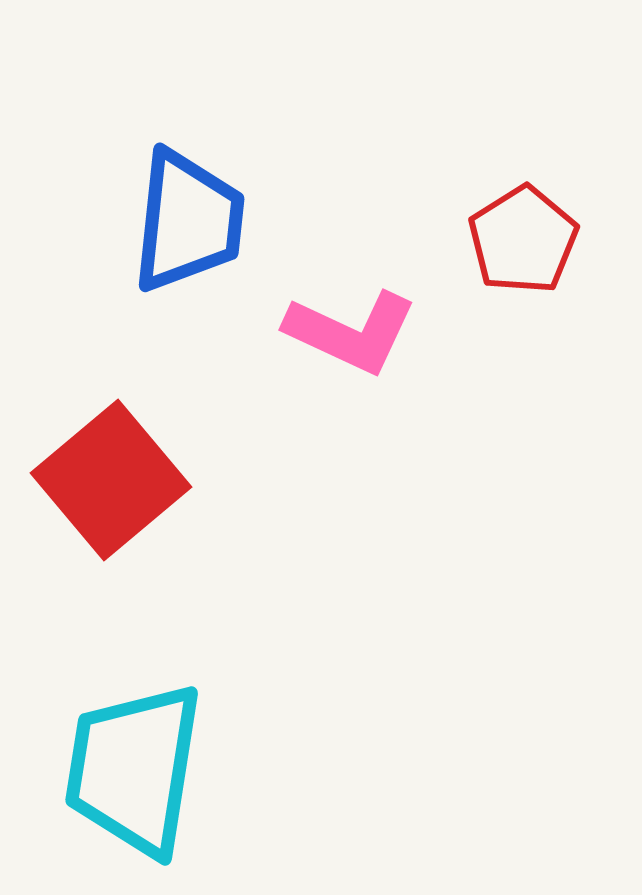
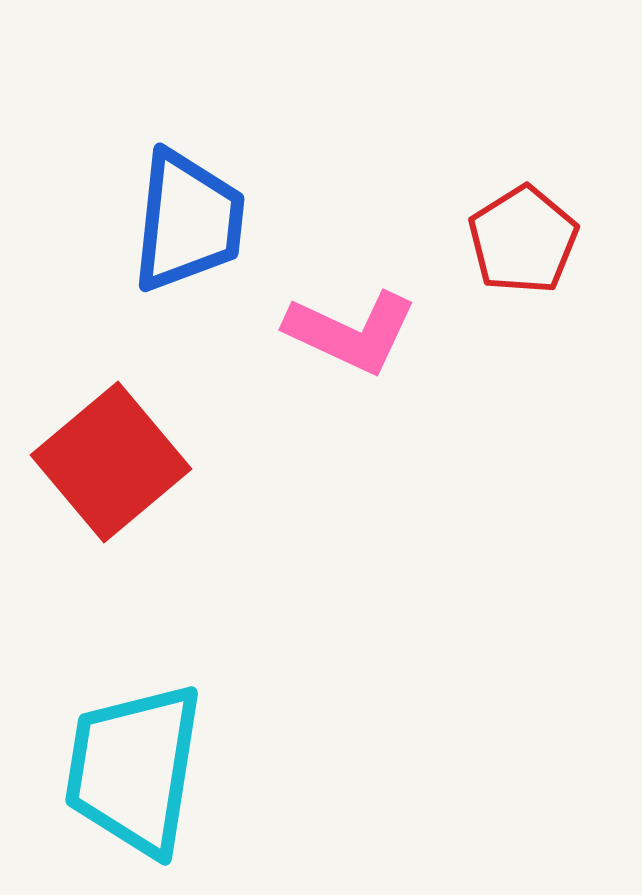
red square: moved 18 px up
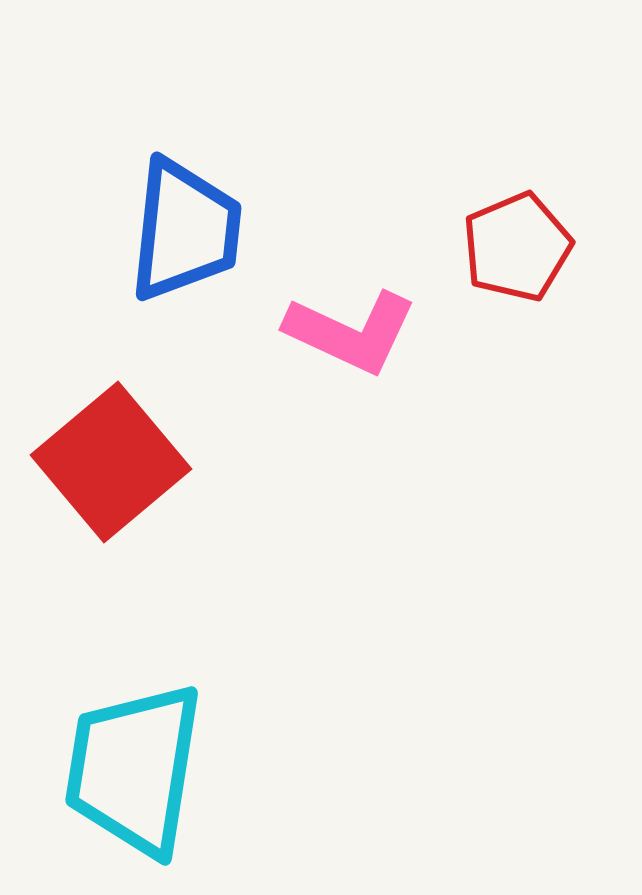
blue trapezoid: moved 3 px left, 9 px down
red pentagon: moved 6 px left, 7 px down; rotated 9 degrees clockwise
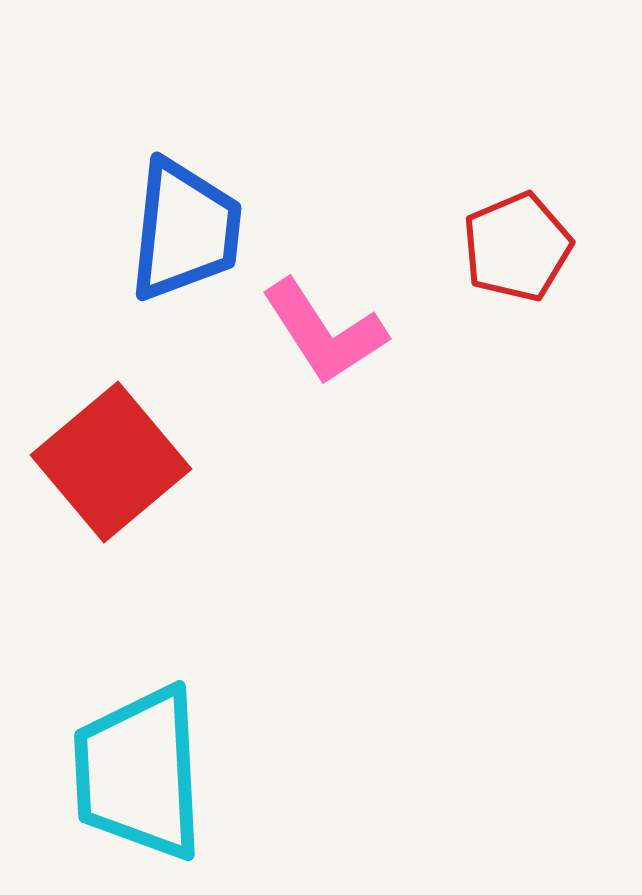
pink L-shape: moved 27 px left; rotated 32 degrees clockwise
cyan trapezoid: moved 5 px right, 4 px down; rotated 12 degrees counterclockwise
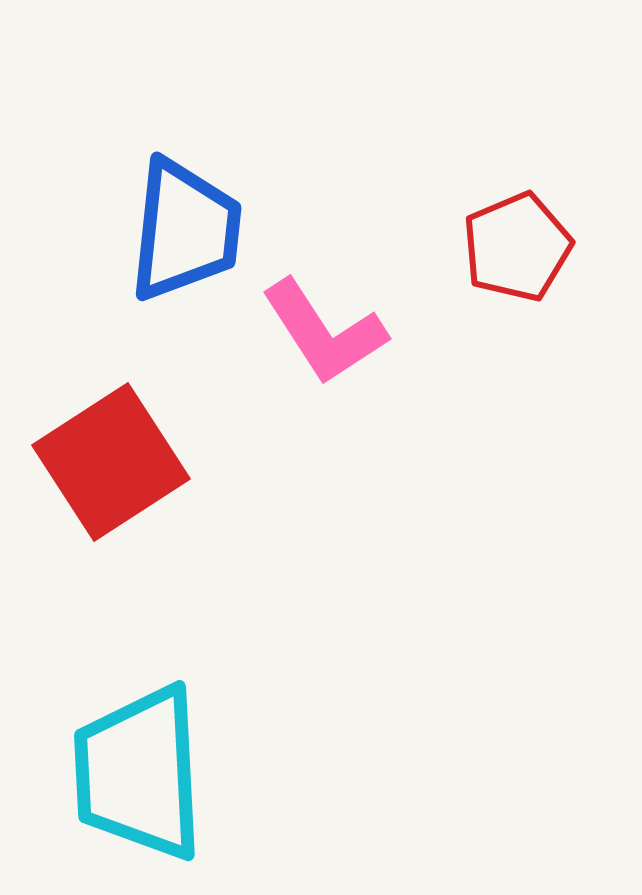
red square: rotated 7 degrees clockwise
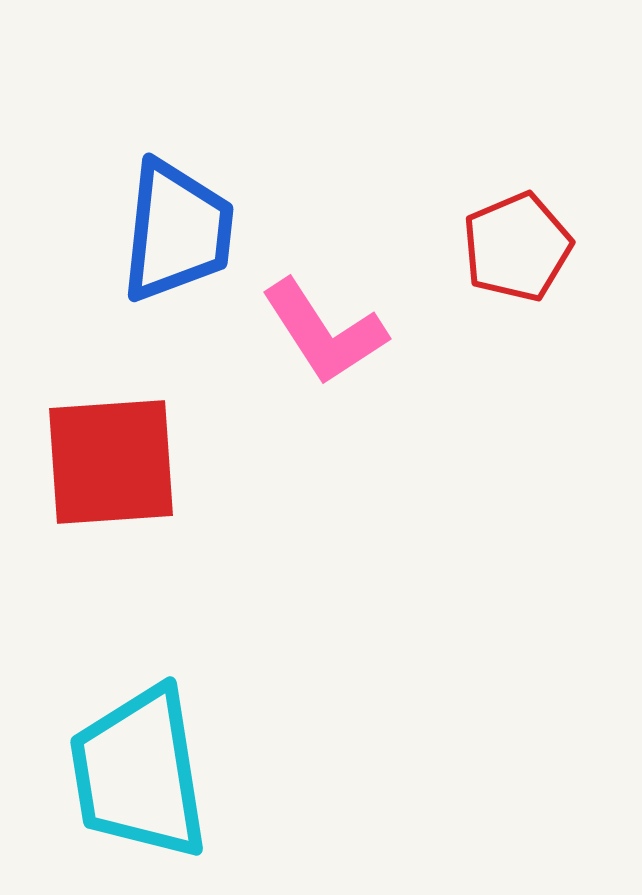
blue trapezoid: moved 8 px left, 1 px down
red square: rotated 29 degrees clockwise
cyan trapezoid: rotated 6 degrees counterclockwise
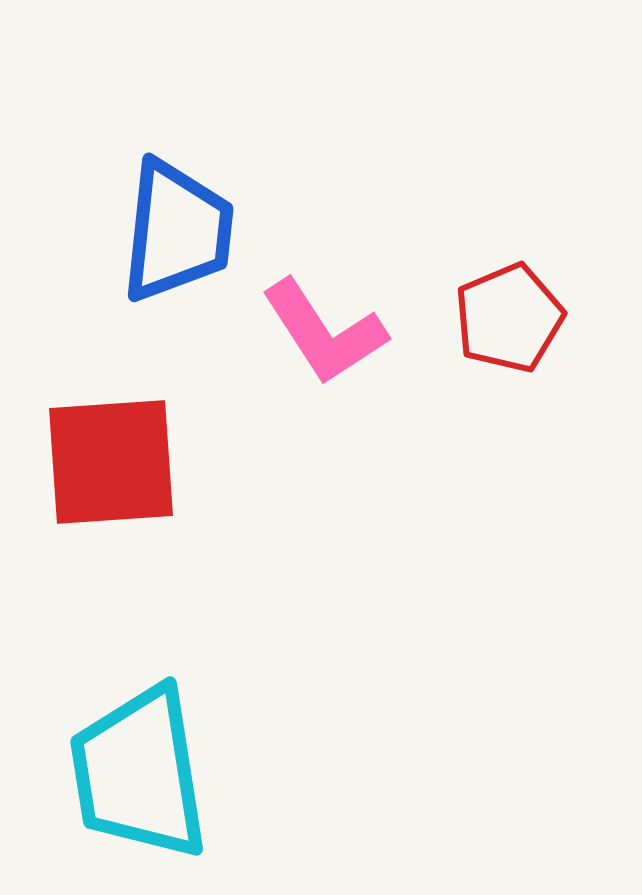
red pentagon: moved 8 px left, 71 px down
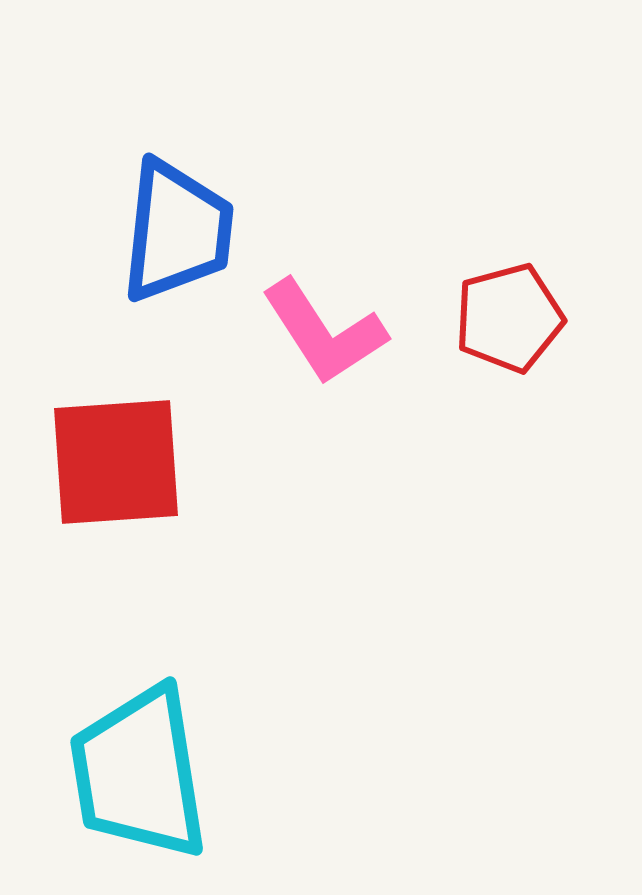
red pentagon: rotated 8 degrees clockwise
red square: moved 5 px right
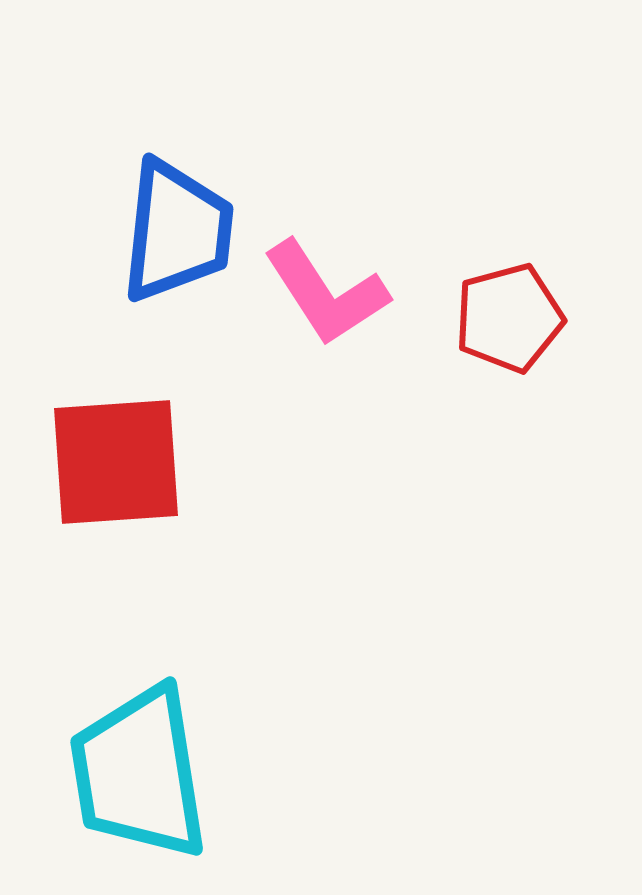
pink L-shape: moved 2 px right, 39 px up
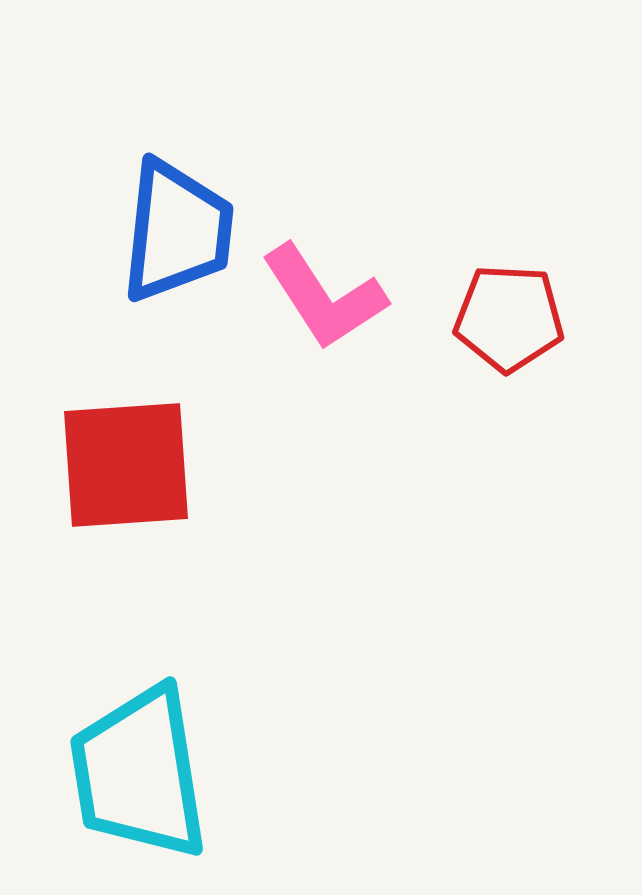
pink L-shape: moved 2 px left, 4 px down
red pentagon: rotated 18 degrees clockwise
red square: moved 10 px right, 3 px down
